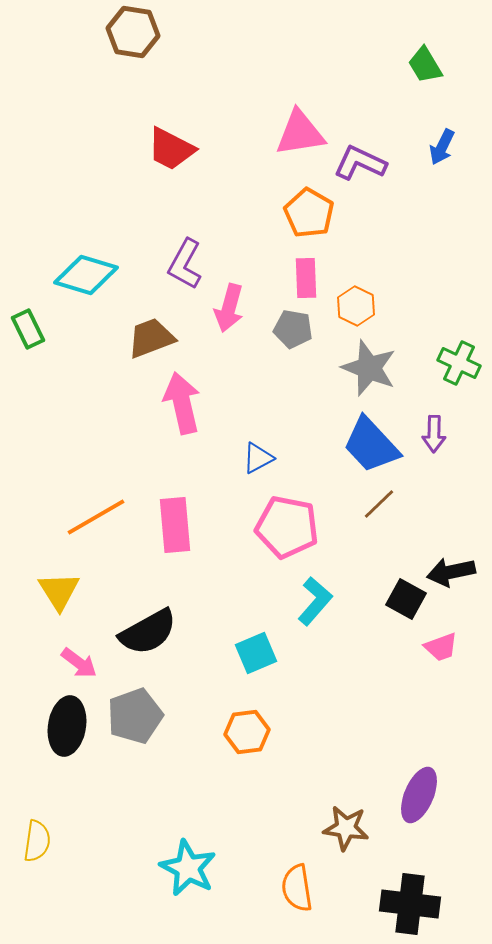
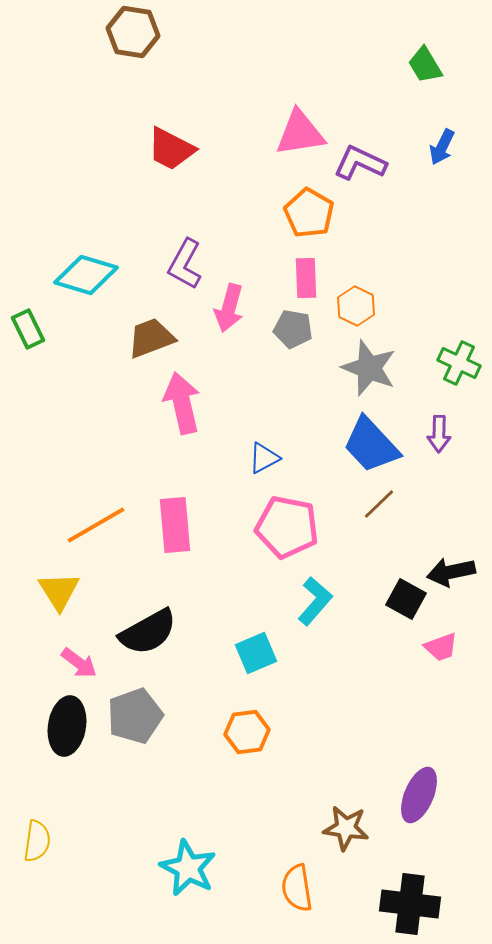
purple arrow at (434, 434): moved 5 px right
blue triangle at (258, 458): moved 6 px right
orange line at (96, 517): moved 8 px down
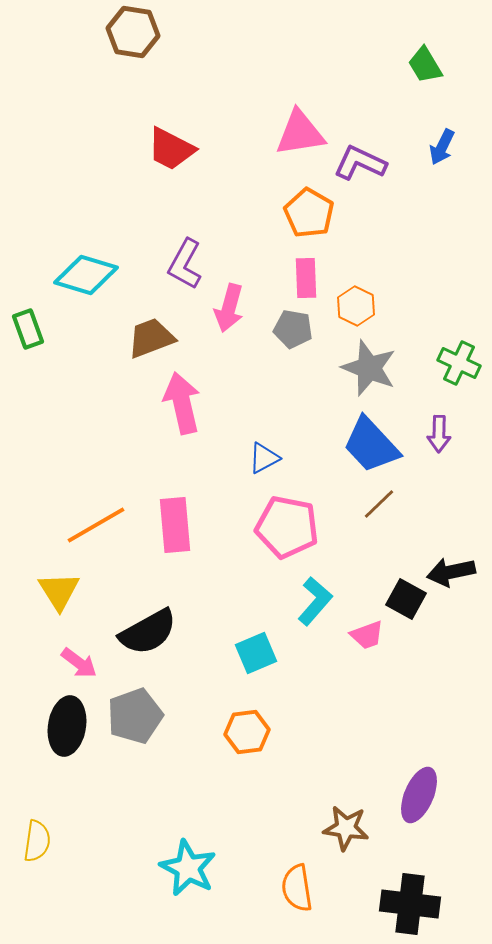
green rectangle at (28, 329): rotated 6 degrees clockwise
pink trapezoid at (441, 647): moved 74 px left, 12 px up
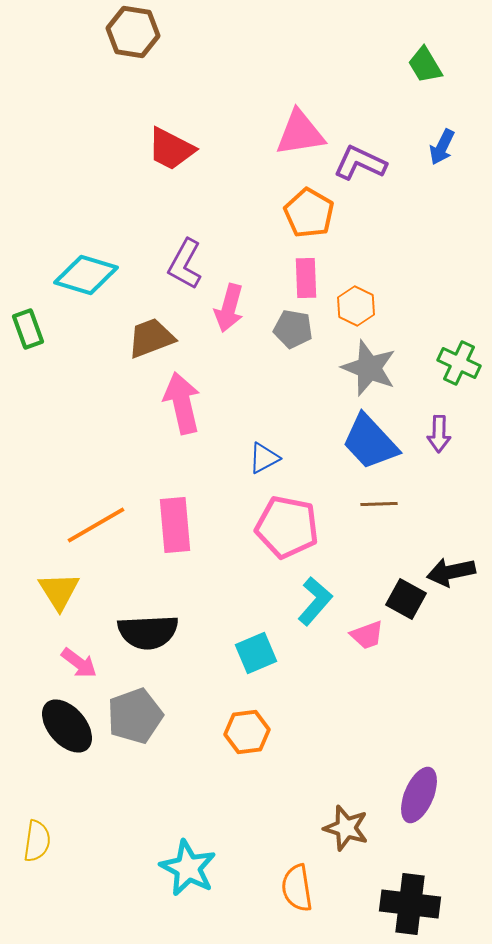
blue trapezoid at (371, 445): moved 1 px left, 3 px up
brown line at (379, 504): rotated 42 degrees clockwise
black semicircle at (148, 632): rotated 26 degrees clockwise
black ellipse at (67, 726): rotated 50 degrees counterclockwise
brown star at (346, 828): rotated 9 degrees clockwise
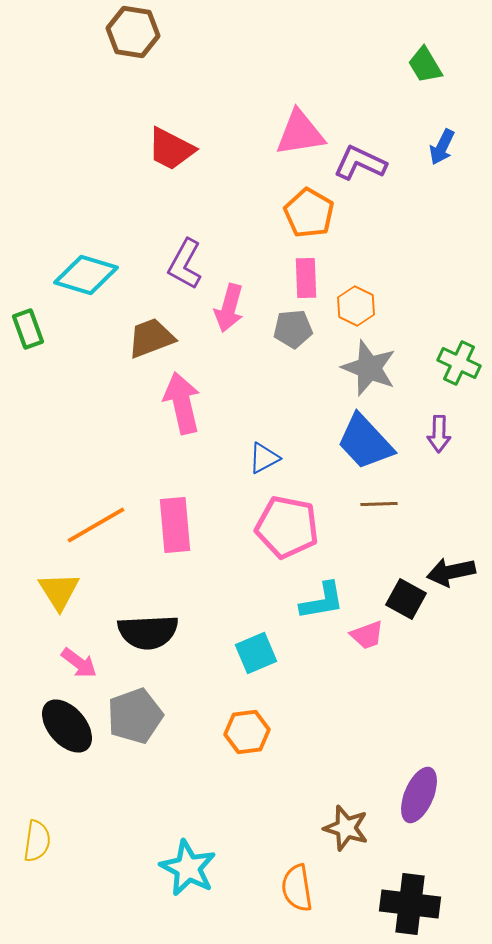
gray pentagon at (293, 329): rotated 15 degrees counterclockwise
blue trapezoid at (370, 442): moved 5 px left
cyan L-shape at (315, 601): moved 7 px right; rotated 39 degrees clockwise
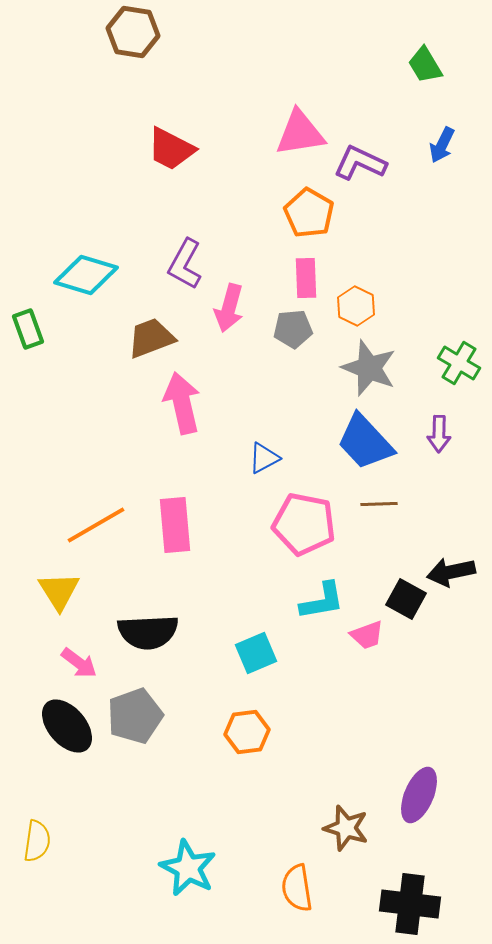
blue arrow at (442, 147): moved 2 px up
green cross at (459, 363): rotated 6 degrees clockwise
pink pentagon at (287, 527): moved 17 px right, 3 px up
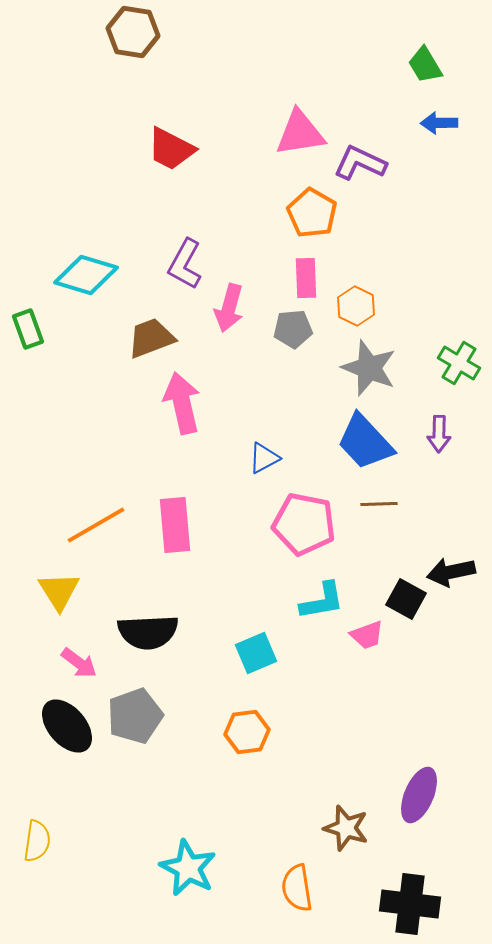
blue arrow at (442, 145): moved 3 px left, 22 px up; rotated 63 degrees clockwise
orange pentagon at (309, 213): moved 3 px right
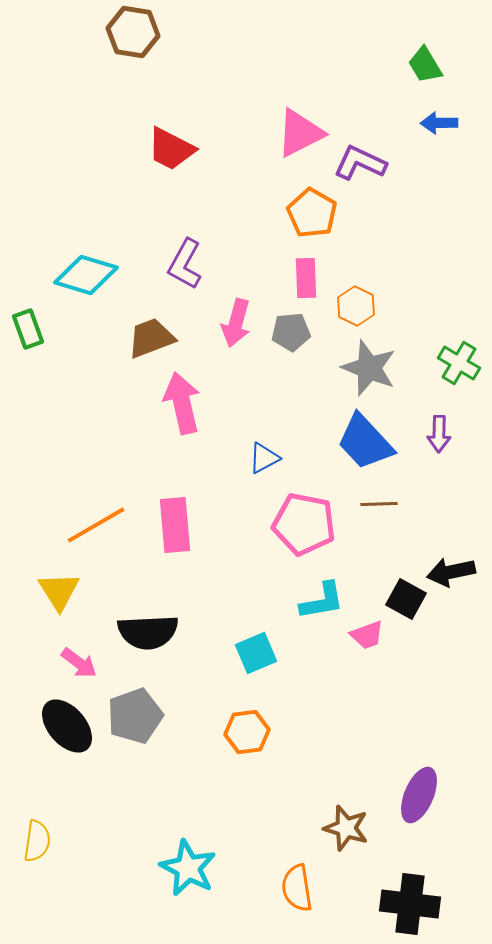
pink triangle at (300, 133): rotated 18 degrees counterclockwise
pink arrow at (229, 308): moved 7 px right, 15 px down
gray pentagon at (293, 329): moved 2 px left, 3 px down
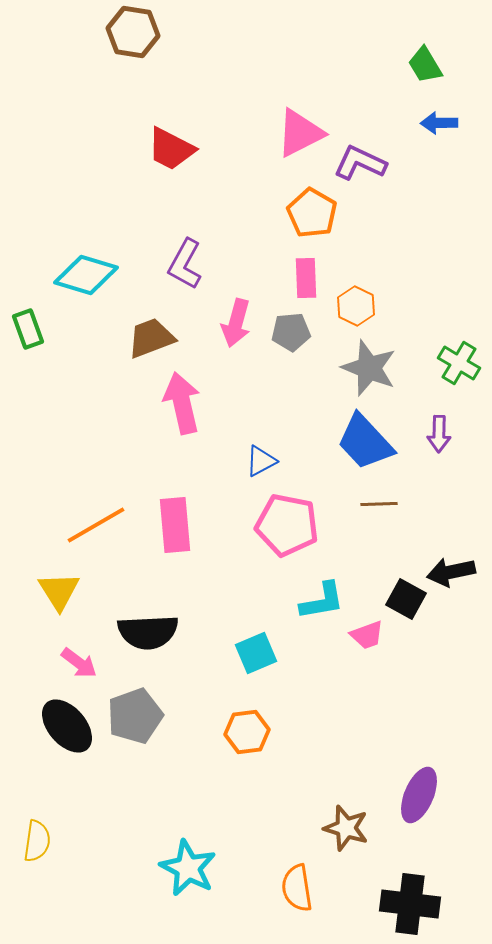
blue triangle at (264, 458): moved 3 px left, 3 px down
pink pentagon at (304, 524): moved 17 px left, 1 px down
